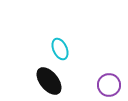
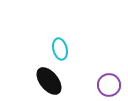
cyan ellipse: rotated 10 degrees clockwise
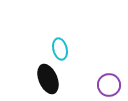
black ellipse: moved 1 px left, 2 px up; rotated 16 degrees clockwise
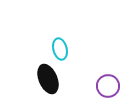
purple circle: moved 1 px left, 1 px down
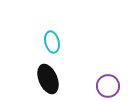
cyan ellipse: moved 8 px left, 7 px up
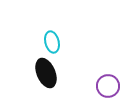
black ellipse: moved 2 px left, 6 px up
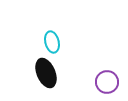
purple circle: moved 1 px left, 4 px up
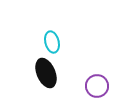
purple circle: moved 10 px left, 4 px down
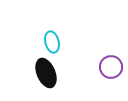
purple circle: moved 14 px right, 19 px up
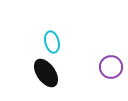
black ellipse: rotated 12 degrees counterclockwise
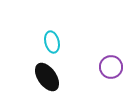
black ellipse: moved 1 px right, 4 px down
